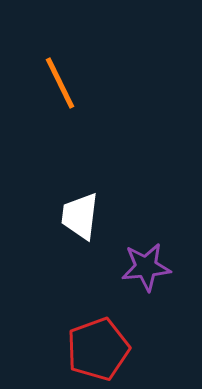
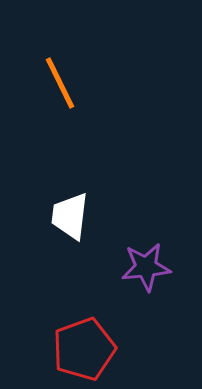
white trapezoid: moved 10 px left
red pentagon: moved 14 px left
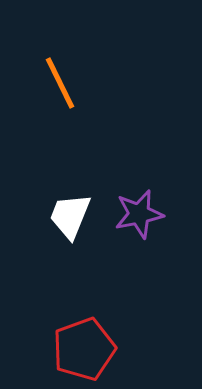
white trapezoid: rotated 15 degrees clockwise
purple star: moved 7 px left, 53 px up; rotated 6 degrees counterclockwise
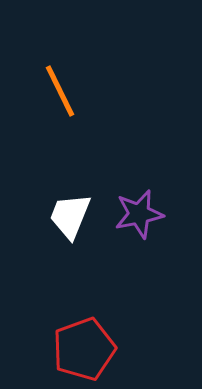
orange line: moved 8 px down
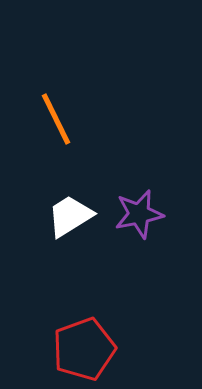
orange line: moved 4 px left, 28 px down
white trapezoid: rotated 36 degrees clockwise
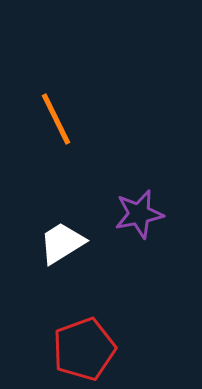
white trapezoid: moved 8 px left, 27 px down
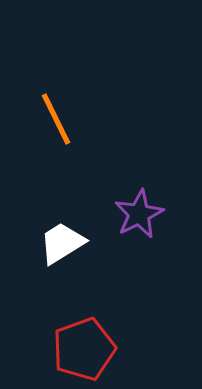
purple star: rotated 15 degrees counterclockwise
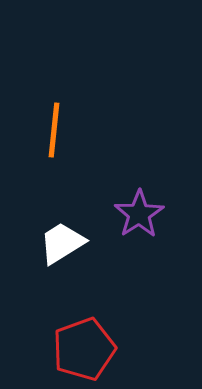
orange line: moved 2 px left, 11 px down; rotated 32 degrees clockwise
purple star: rotated 6 degrees counterclockwise
